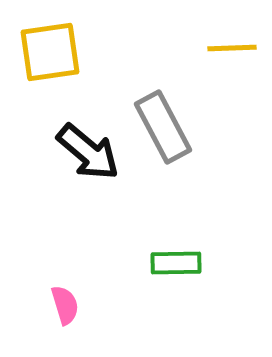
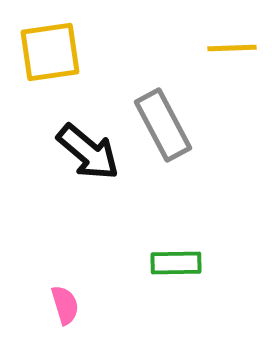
gray rectangle: moved 2 px up
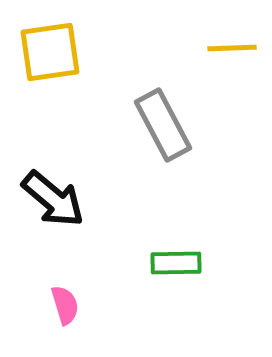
black arrow: moved 35 px left, 47 px down
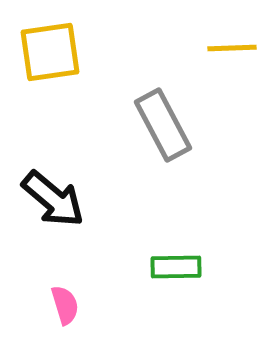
green rectangle: moved 4 px down
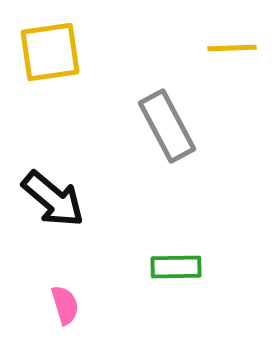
gray rectangle: moved 4 px right, 1 px down
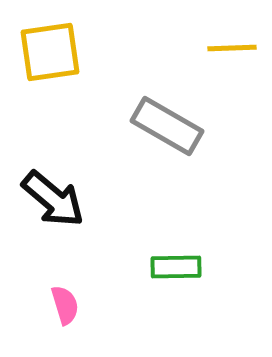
gray rectangle: rotated 32 degrees counterclockwise
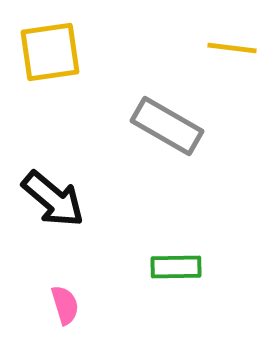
yellow line: rotated 9 degrees clockwise
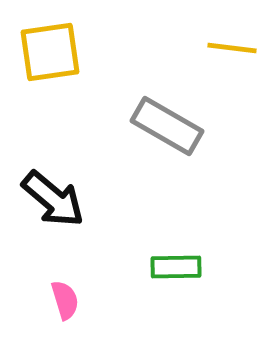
pink semicircle: moved 5 px up
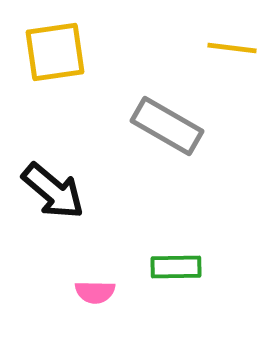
yellow square: moved 5 px right
black arrow: moved 8 px up
pink semicircle: moved 30 px right, 8 px up; rotated 108 degrees clockwise
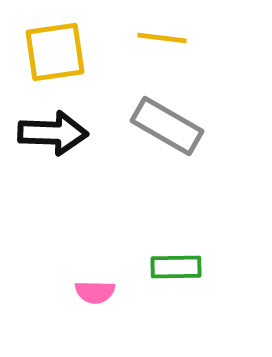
yellow line: moved 70 px left, 10 px up
black arrow: moved 58 px up; rotated 38 degrees counterclockwise
